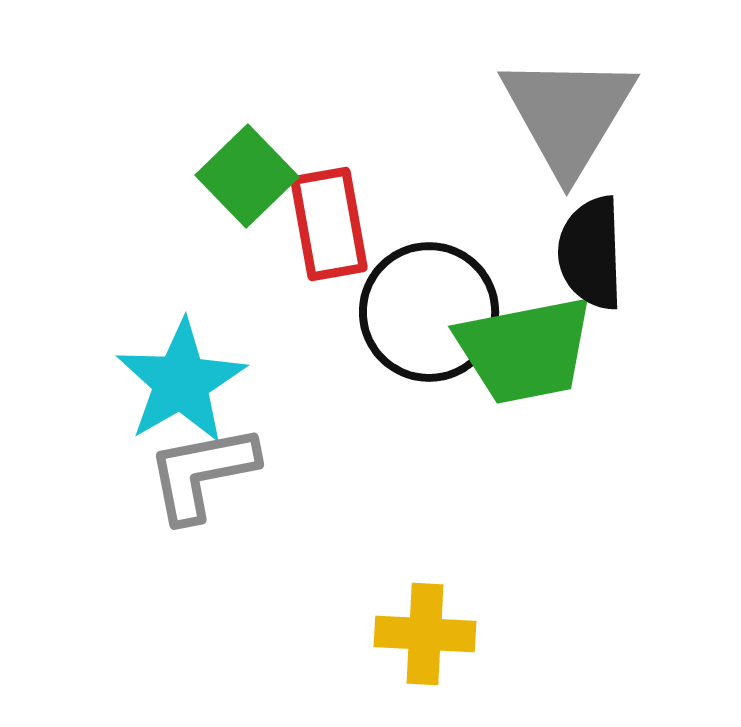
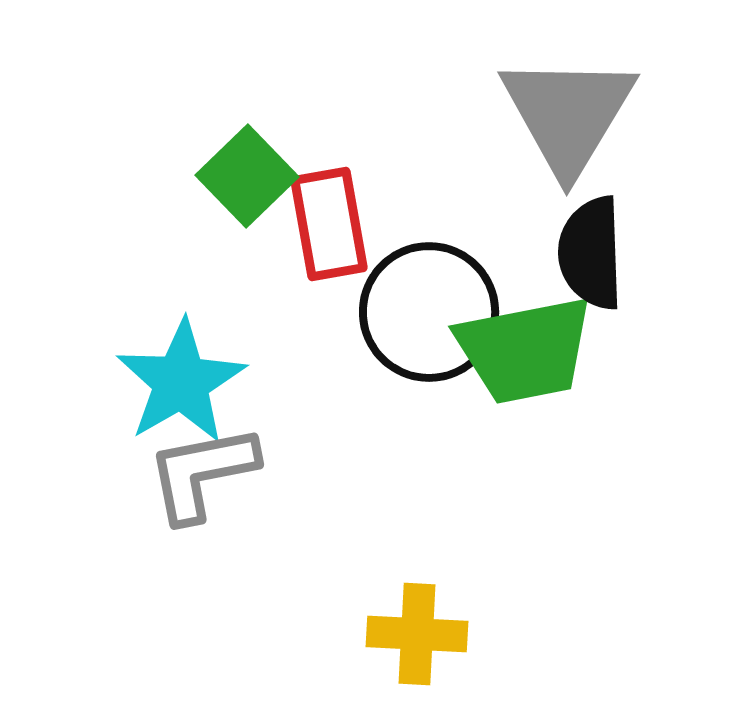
yellow cross: moved 8 px left
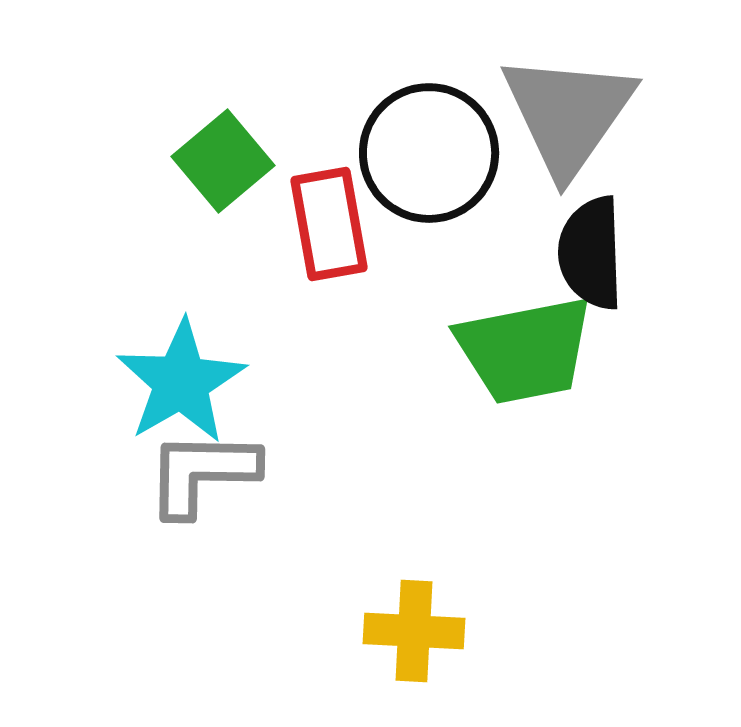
gray triangle: rotated 4 degrees clockwise
green square: moved 24 px left, 15 px up; rotated 4 degrees clockwise
black circle: moved 159 px up
gray L-shape: rotated 12 degrees clockwise
yellow cross: moved 3 px left, 3 px up
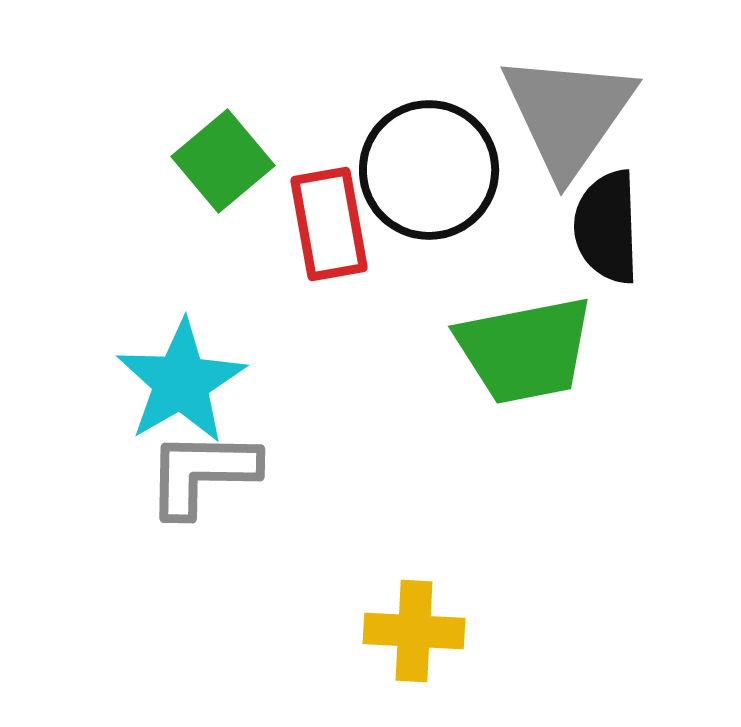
black circle: moved 17 px down
black semicircle: moved 16 px right, 26 px up
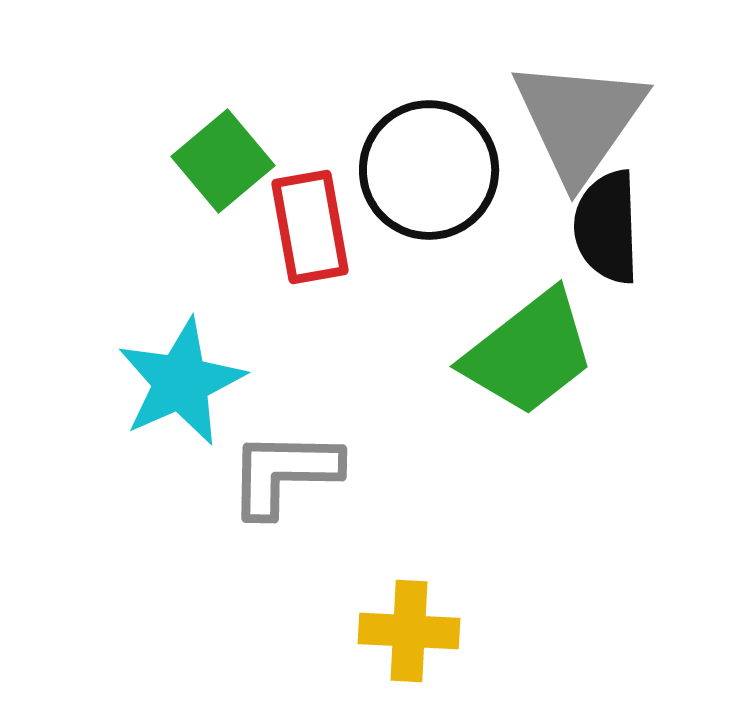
gray triangle: moved 11 px right, 6 px down
red rectangle: moved 19 px left, 3 px down
green trapezoid: moved 4 px right, 3 px down; rotated 27 degrees counterclockwise
cyan star: rotated 6 degrees clockwise
gray L-shape: moved 82 px right
yellow cross: moved 5 px left
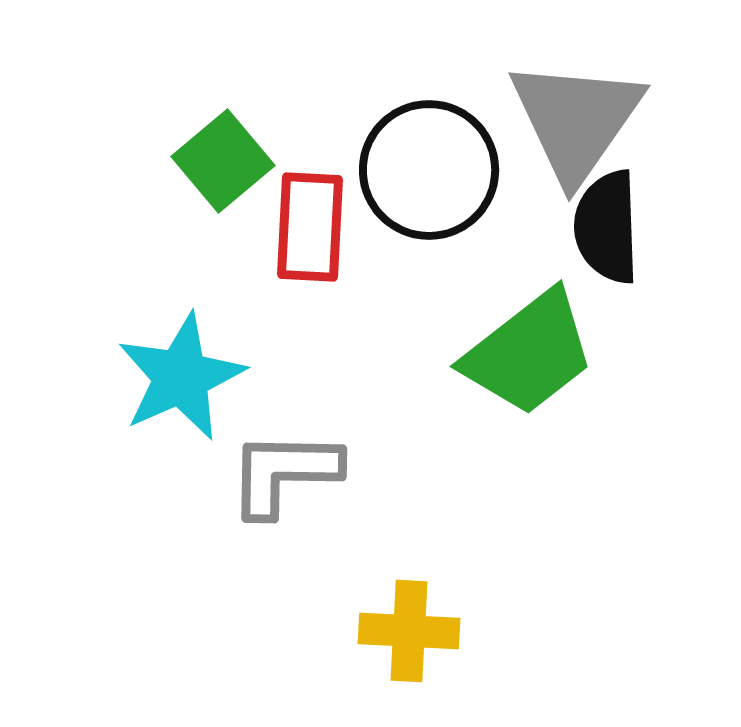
gray triangle: moved 3 px left
red rectangle: rotated 13 degrees clockwise
cyan star: moved 5 px up
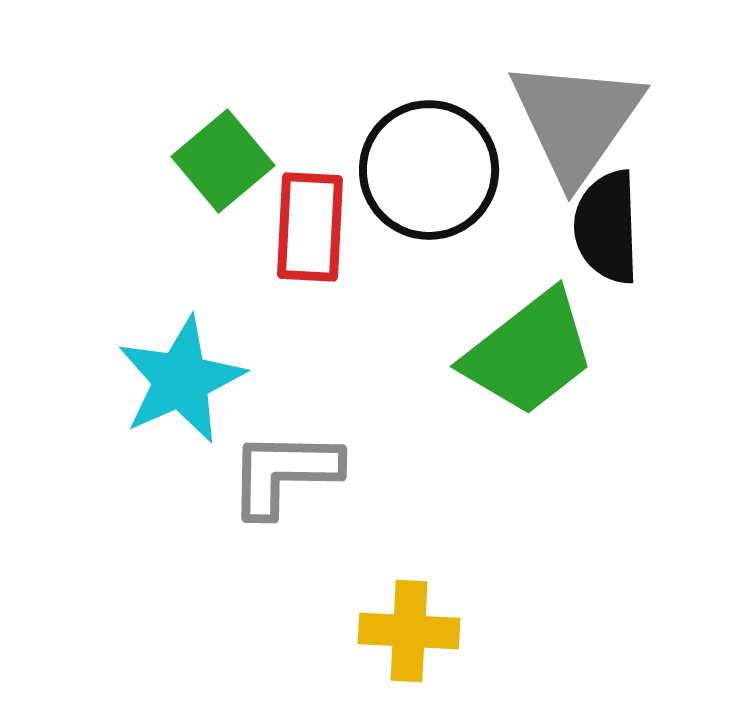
cyan star: moved 3 px down
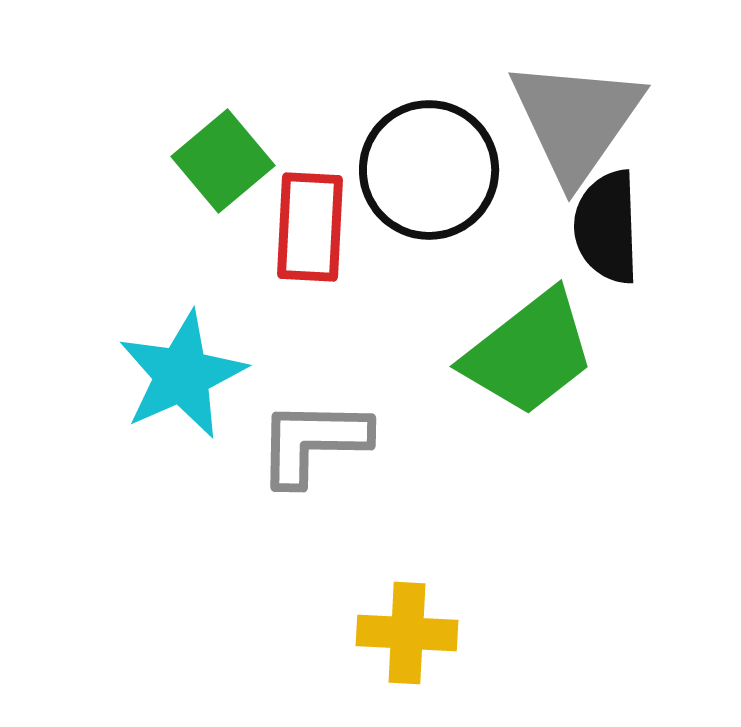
cyan star: moved 1 px right, 5 px up
gray L-shape: moved 29 px right, 31 px up
yellow cross: moved 2 px left, 2 px down
